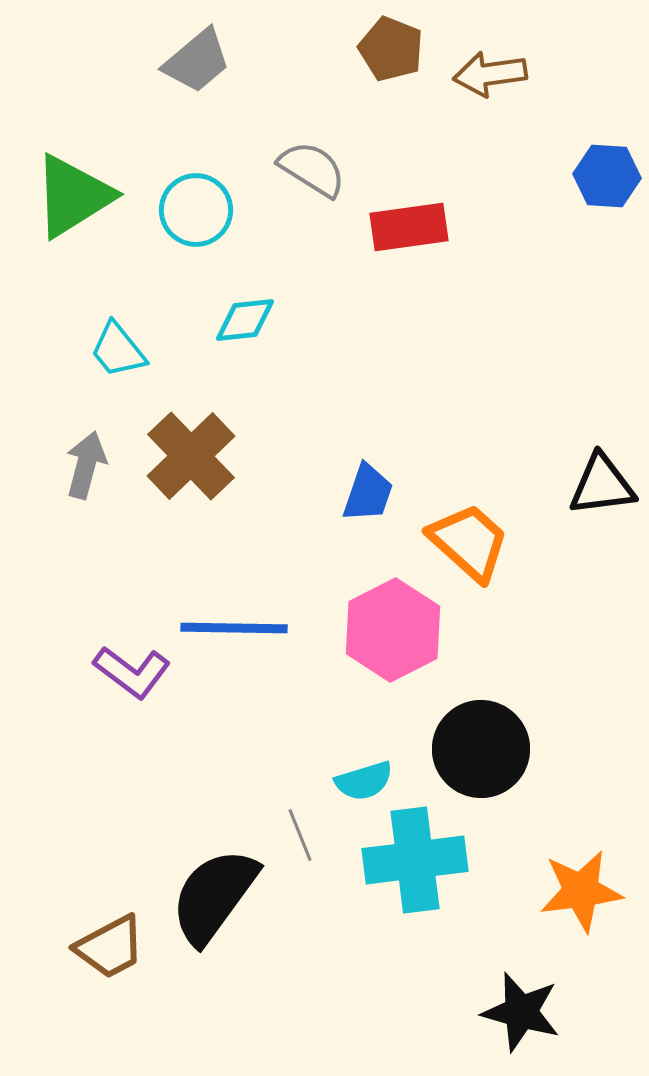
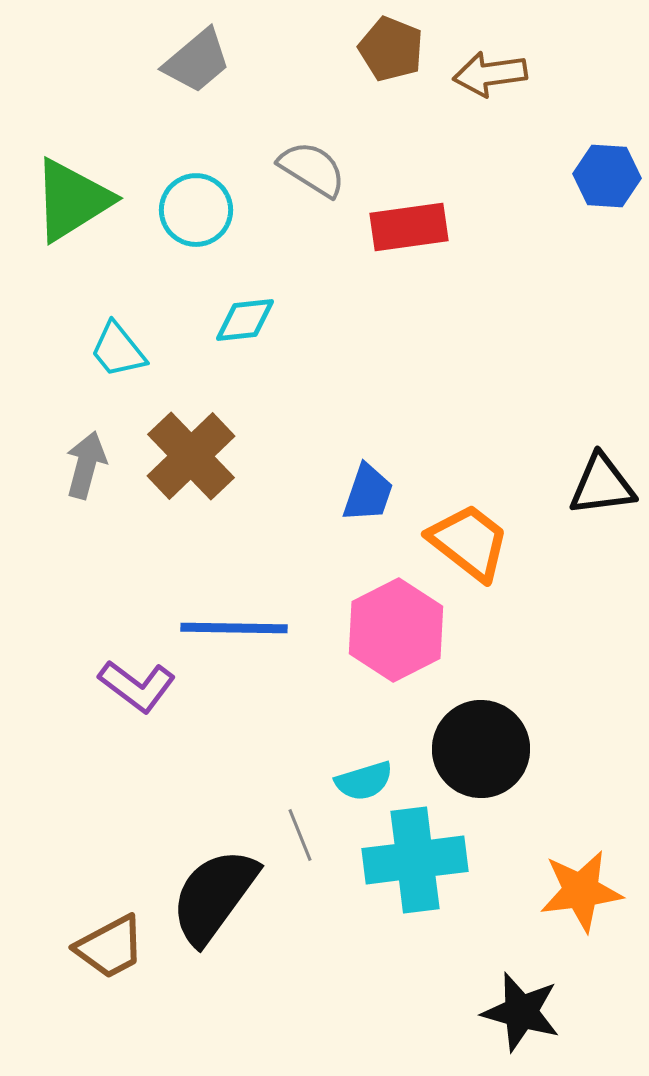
green triangle: moved 1 px left, 4 px down
orange trapezoid: rotated 4 degrees counterclockwise
pink hexagon: moved 3 px right
purple L-shape: moved 5 px right, 14 px down
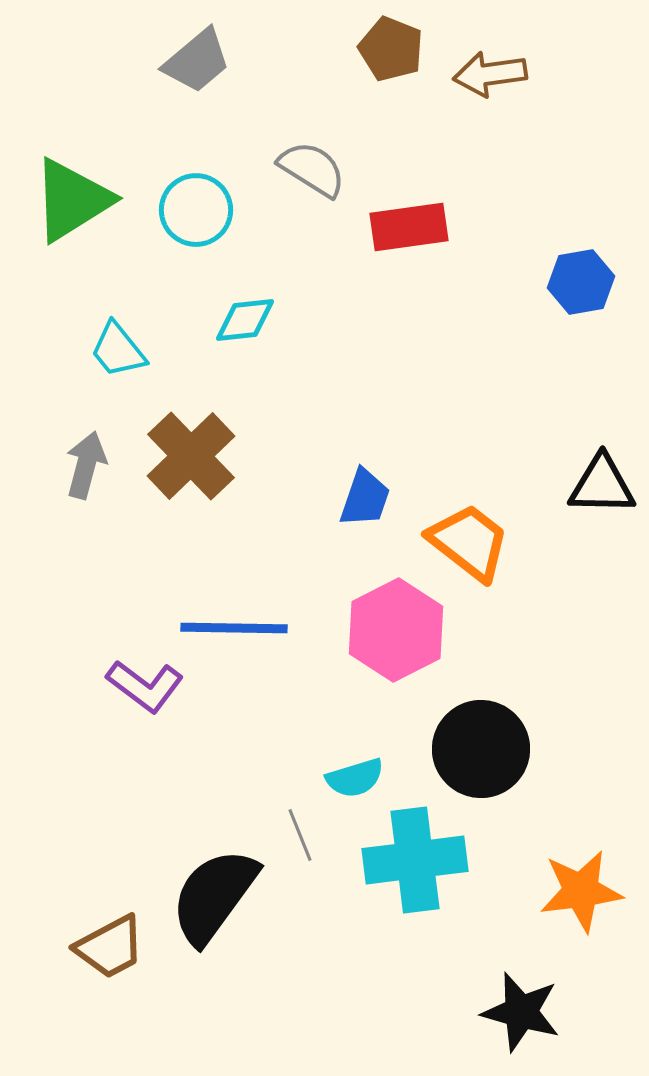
blue hexagon: moved 26 px left, 106 px down; rotated 14 degrees counterclockwise
black triangle: rotated 8 degrees clockwise
blue trapezoid: moved 3 px left, 5 px down
purple L-shape: moved 8 px right
cyan semicircle: moved 9 px left, 3 px up
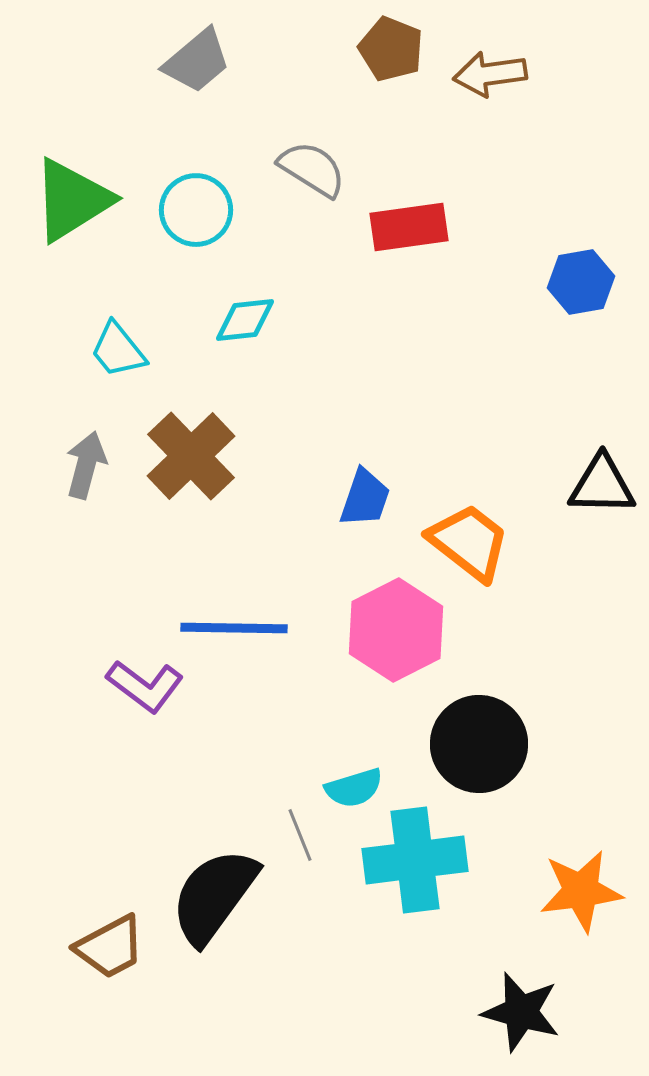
black circle: moved 2 px left, 5 px up
cyan semicircle: moved 1 px left, 10 px down
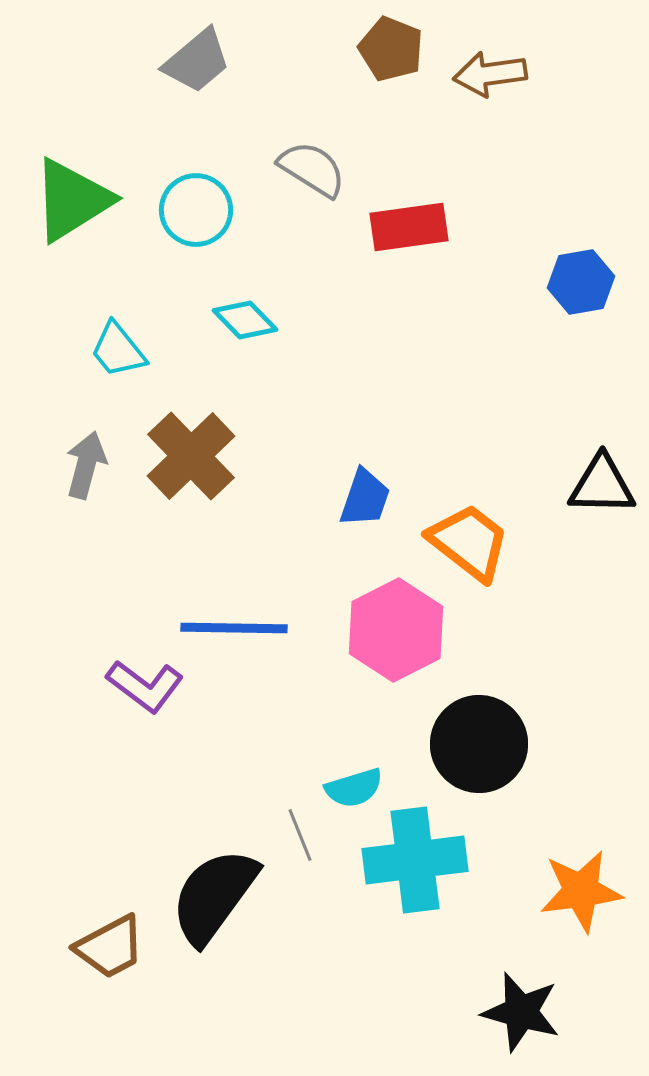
cyan diamond: rotated 52 degrees clockwise
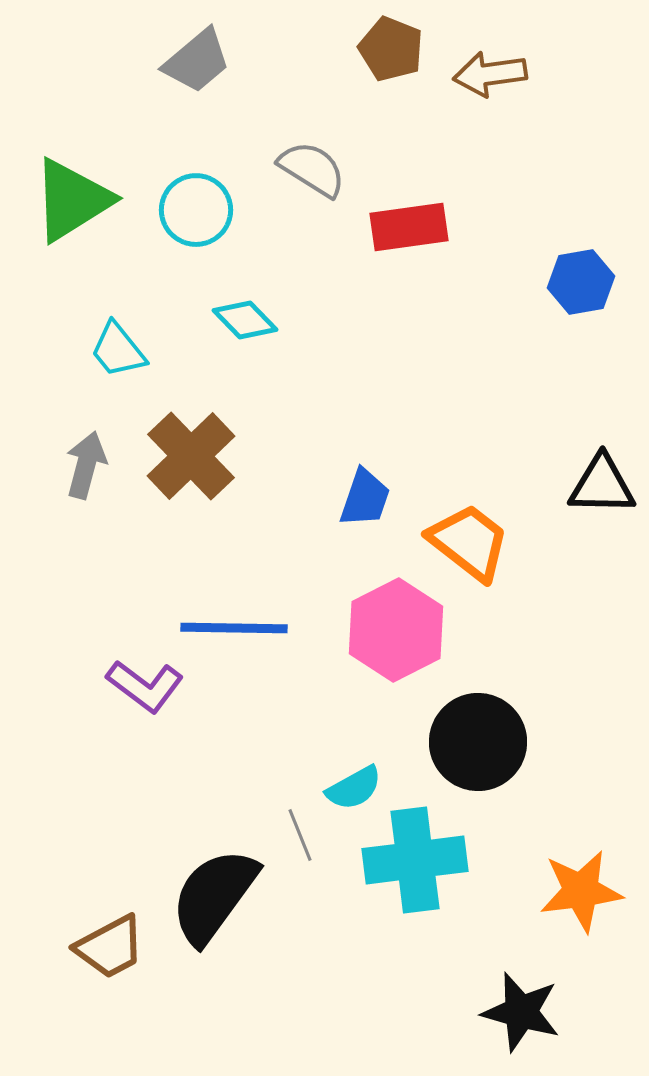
black circle: moved 1 px left, 2 px up
cyan semicircle: rotated 12 degrees counterclockwise
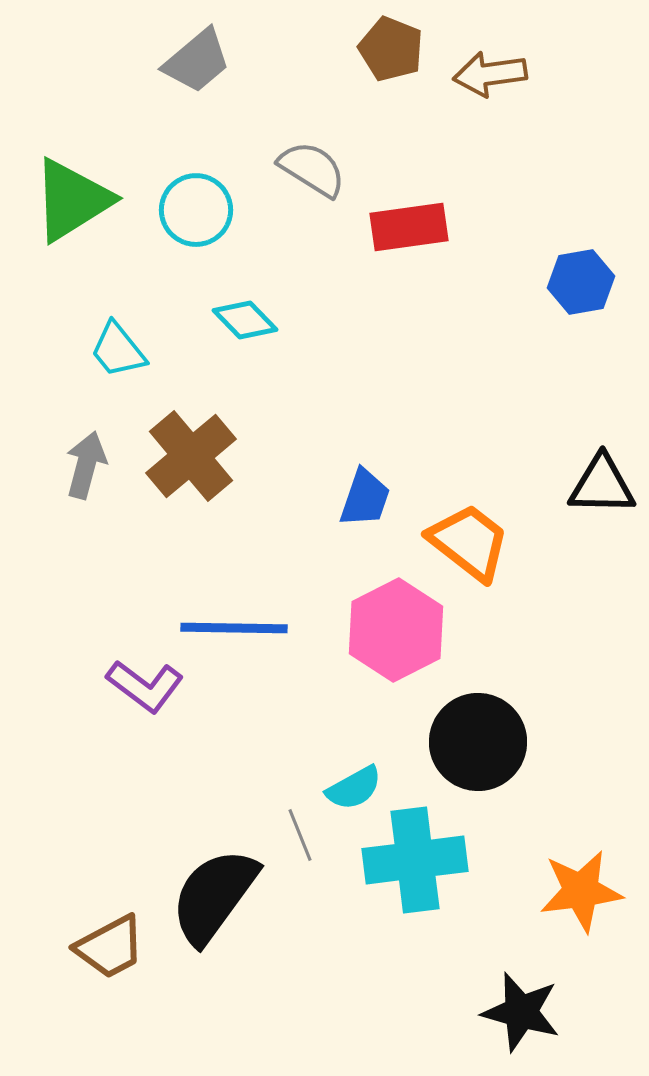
brown cross: rotated 4 degrees clockwise
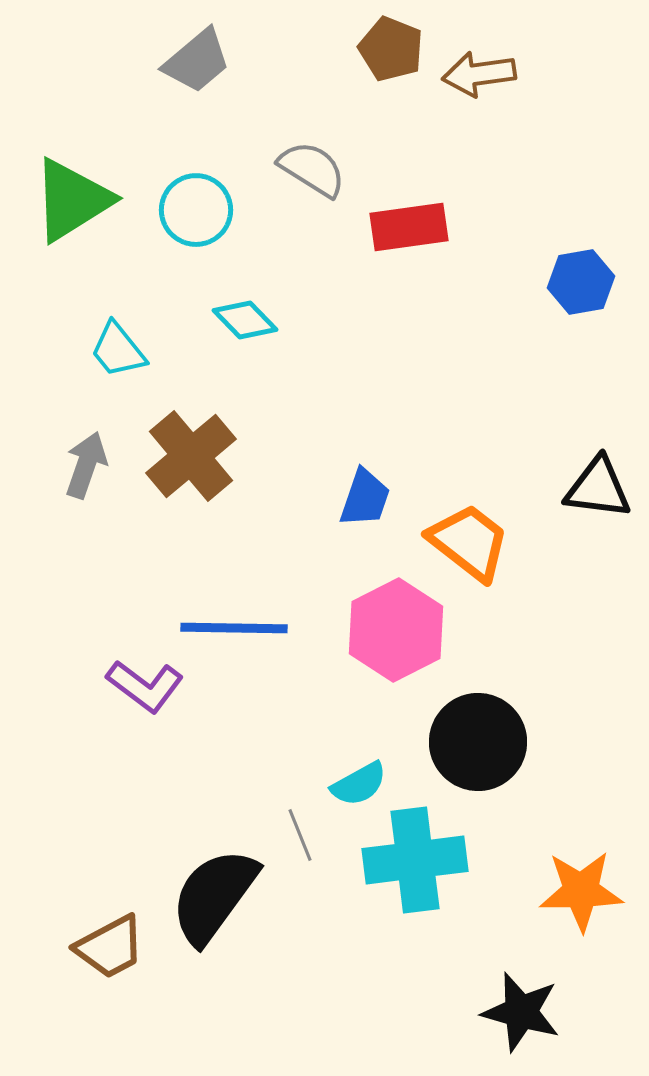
brown arrow: moved 11 px left
gray arrow: rotated 4 degrees clockwise
black triangle: moved 4 px left, 3 px down; rotated 6 degrees clockwise
cyan semicircle: moved 5 px right, 4 px up
orange star: rotated 6 degrees clockwise
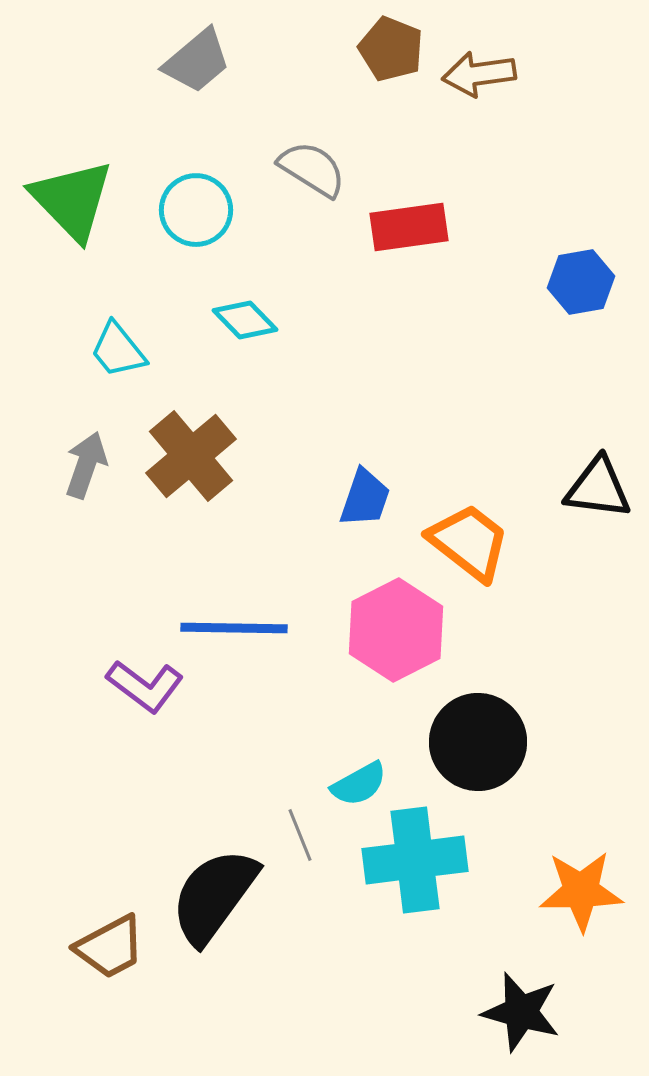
green triangle: rotated 42 degrees counterclockwise
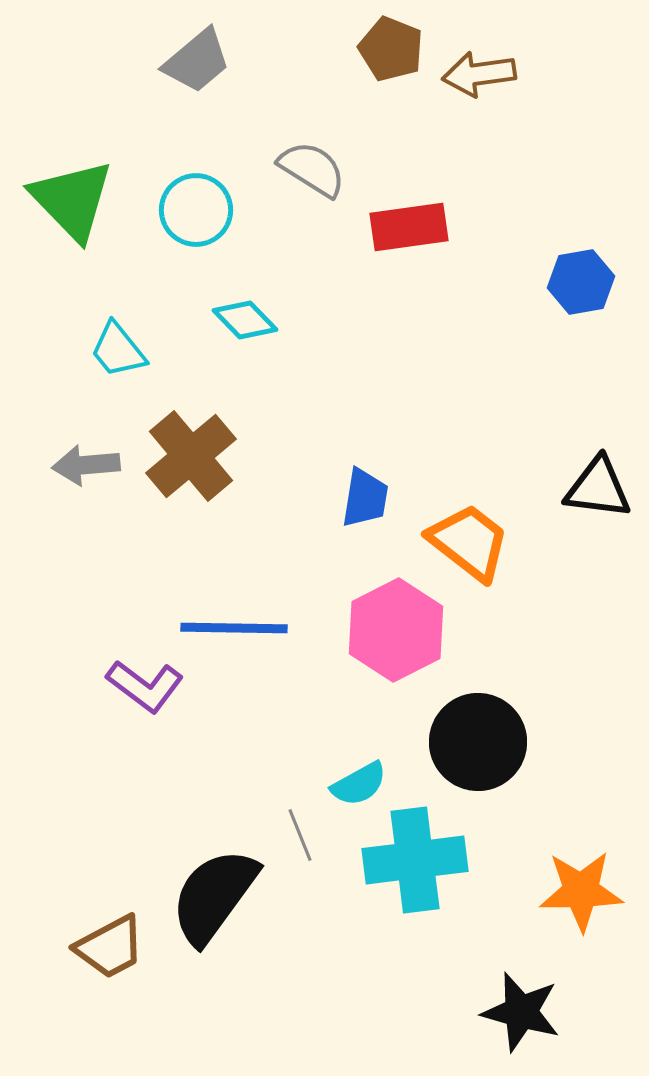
gray arrow: rotated 114 degrees counterclockwise
blue trapezoid: rotated 10 degrees counterclockwise
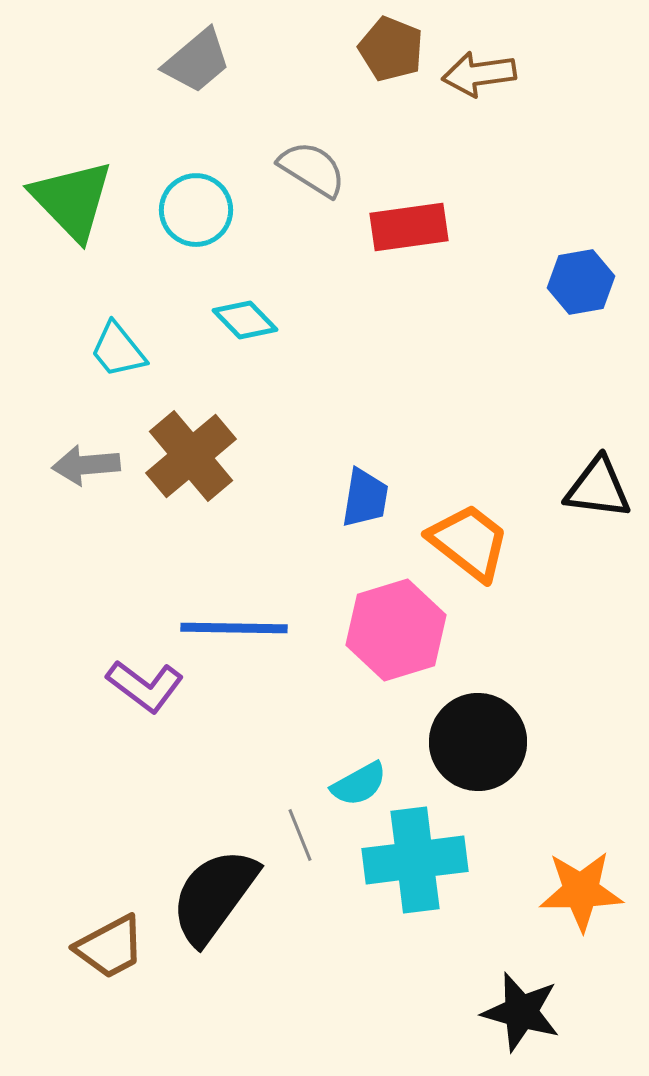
pink hexagon: rotated 10 degrees clockwise
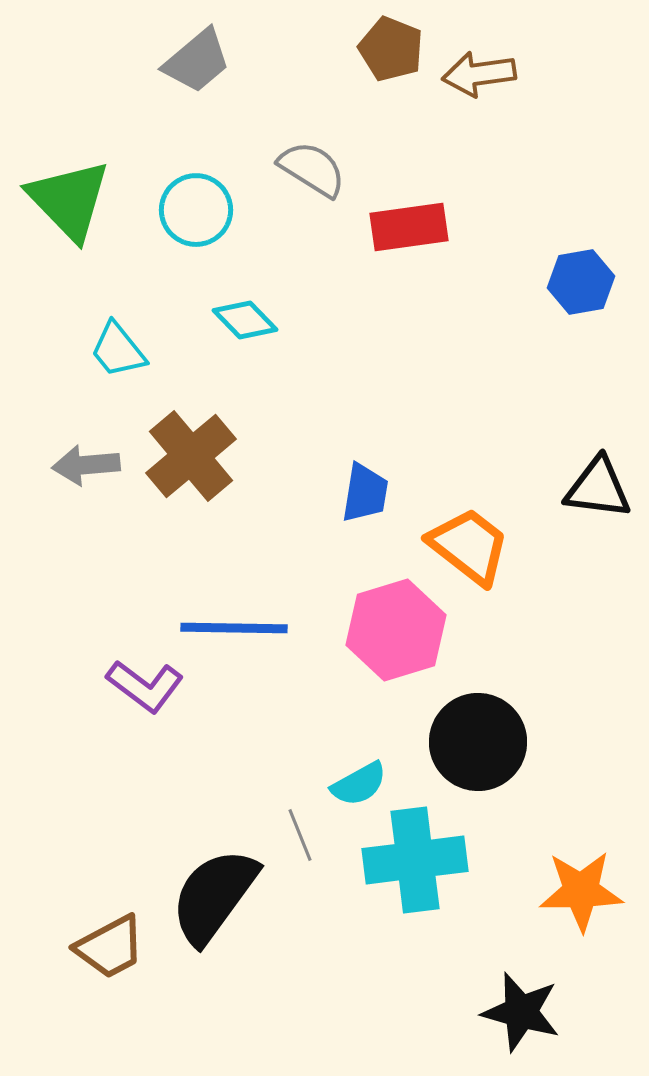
green triangle: moved 3 px left
blue trapezoid: moved 5 px up
orange trapezoid: moved 4 px down
